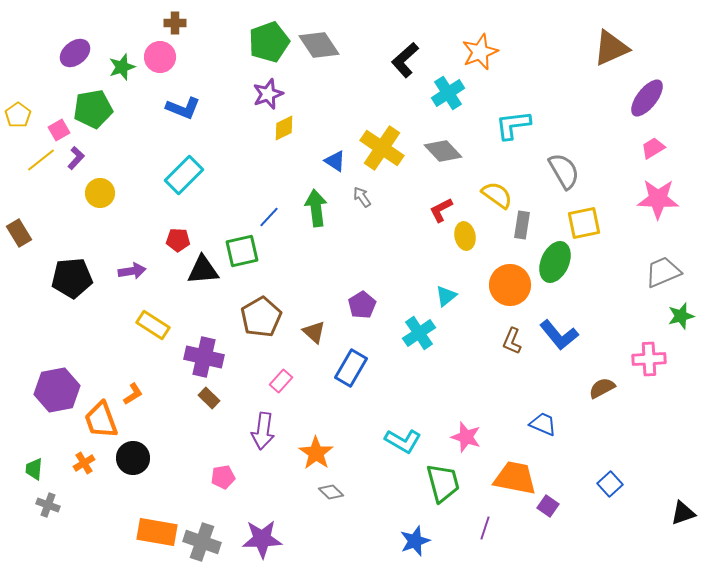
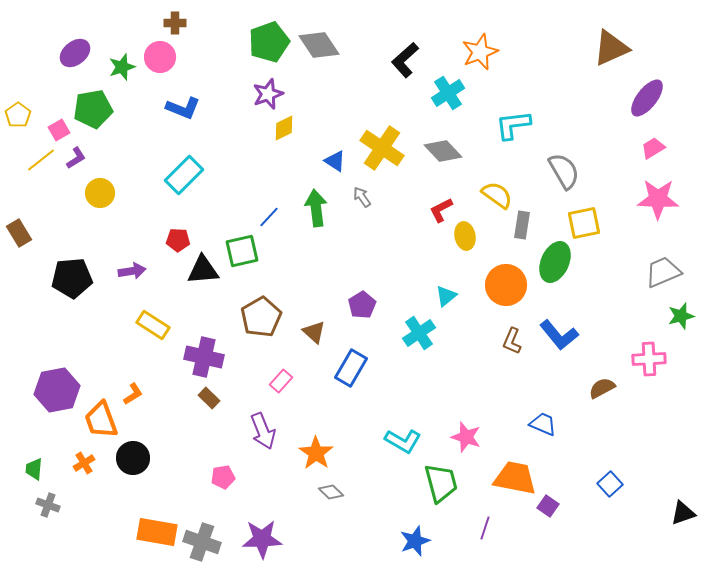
purple L-shape at (76, 158): rotated 15 degrees clockwise
orange circle at (510, 285): moved 4 px left
purple arrow at (263, 431): rotated 30 degrees counterclockwise
green trapezoid at (443, 483): moved 2 px left
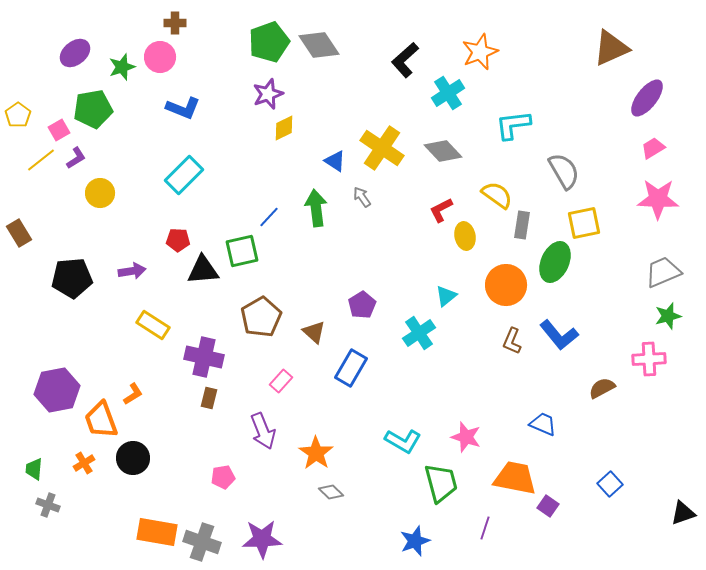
green star at (681, 316): moved 13 px left
brown rectangle at (209, 398): rotated 60 degrees clockwise
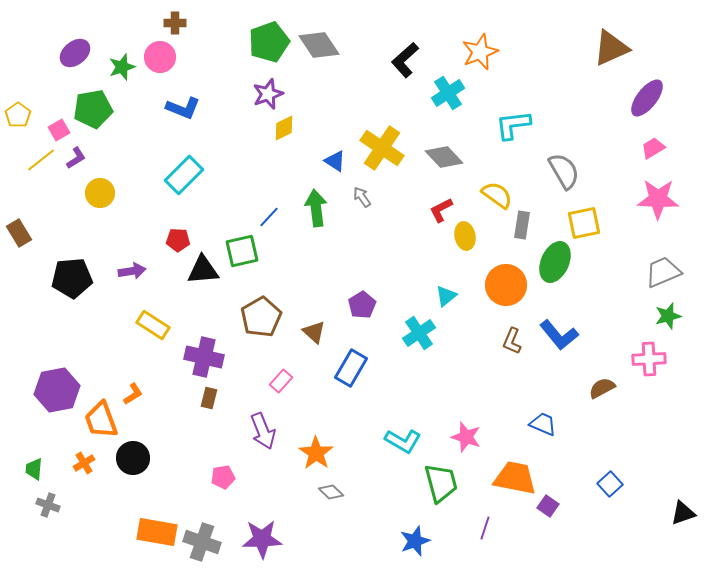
gray diamond at (443, 151): moved 1 px right, 6 px down
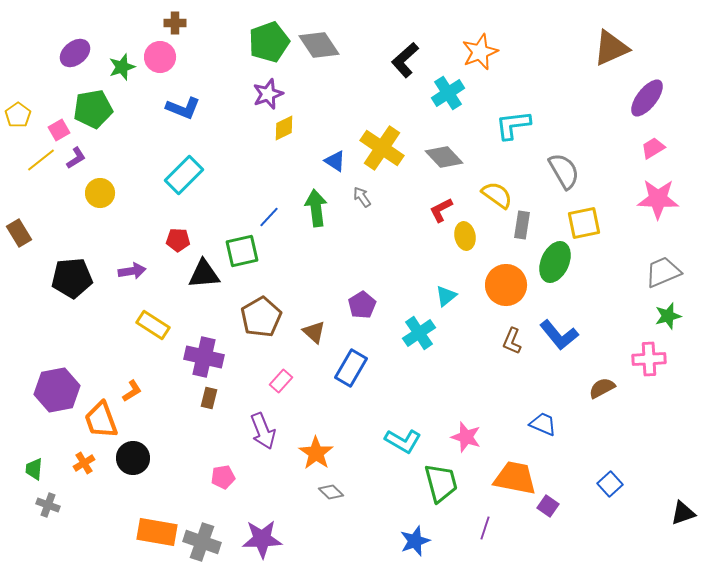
black triangle at (203, 270): moved 1 px right, 4 px down
orange L-shape at (133, 394): moved 1 px left, 3 px up
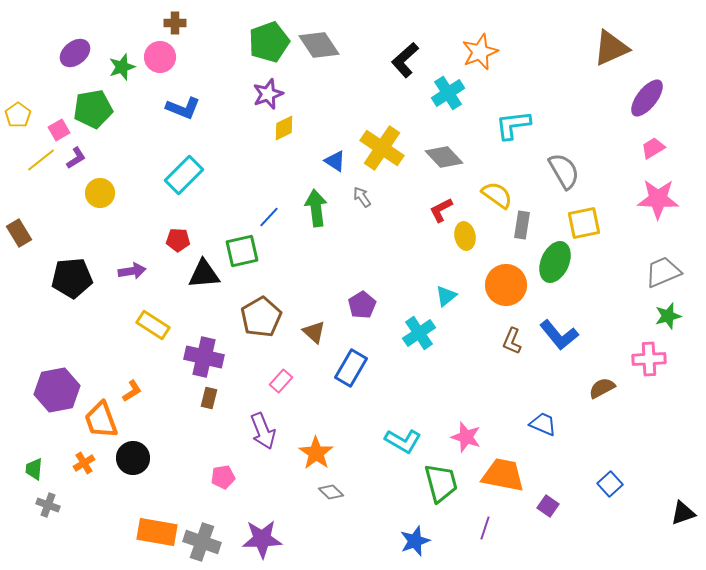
orange trapezoid at (515, 478): moved 12 px left, 3 px up
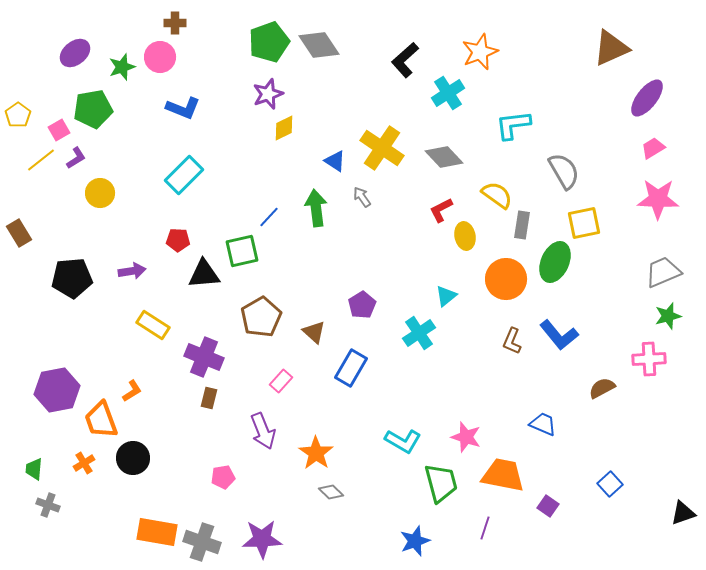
orange circle at (506, 285): moved 6 px up
purple cross at (204, 357): rotated 9 degrees clockwise
